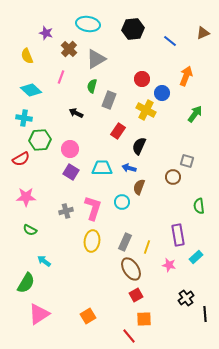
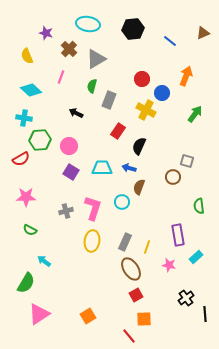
pink circle at (70, 149): moved 1 px left, 3 px up
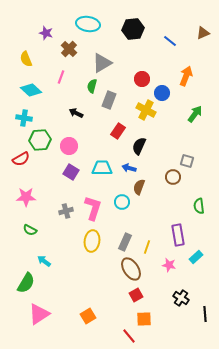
yellow semicircle at (27, 56): moved 1 px left, 3 px down
gray triangle at (96, 59): moved 6 px right, 4 px down
black cross at (186, 298): moved 5 px left; rotated 21 degrees counterclockwise
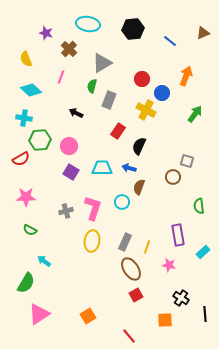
cyan rectangle at (196, 257): moved 7 px right, 5 px up
orange square at (144, 319): moved 21 px right, 1 px down
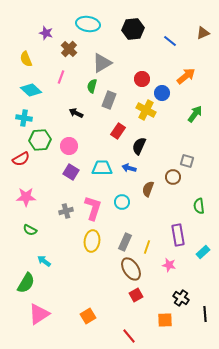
orange arrow at (186, 76): rotated 30 degrees clockwise
brown semicircle at (139, 187): moved 9 px right, 2 px down
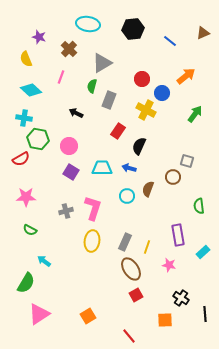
purple star at (46, 33): moved 7 px left, 4 px down
green hexagon at (40, 140): moved 2 px left, 1 px up; rotated 15 degrees clockwise
cyan circle at (122, 202): moved 5 px right, 6 px up
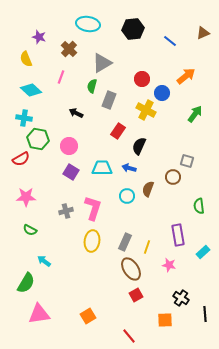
pink triangle at (39, 314): rotated 25 degrees clockwise
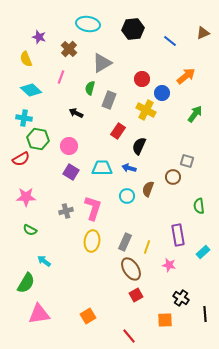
green semicircle at (92, 86): moved 2 px left, 2 px down
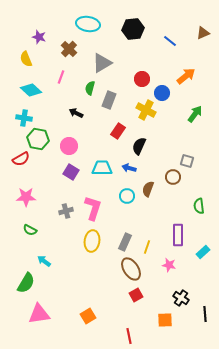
purple rectangle at (178, 235): rotated 10 degrees clockwise
red line at (129, 336): rotated 28 degrees clockwise
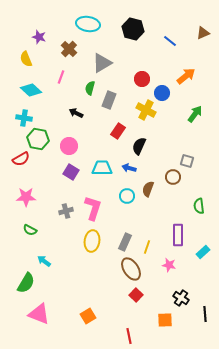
black hexagon at (133, 29): rotated 20 degrees clockwise
red square at (136, 295): rotated 16 degrees counterclockwise
pink triangle at (39, 314): rotated 30 degrees clockwise
